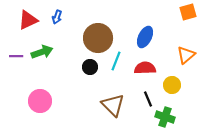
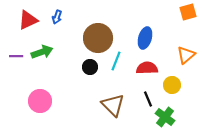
blue ellipse: moved 1 px down; rotated 10 degrees counterclockwise
red semicircle: moved 2 px right
green cross: rotated 18 degrees clockwise
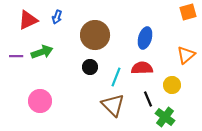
brown circle: moved 3 px left, 3 px up
cyan line: moved 16 px down
red semicircle: moved 5 px left
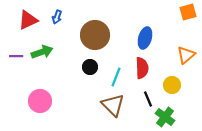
red semicircle: rotated 90 degrees clockwise
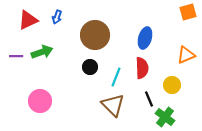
orange triangle: rotated 18 degrees clockwise
black line: moved 1 px right
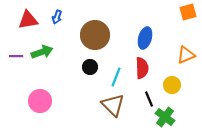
red triangle: rotated 15 degrees clockwise
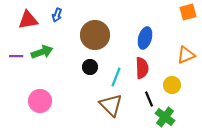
blue arrow: moved 2 px up
brown triangle: moved 2 px left
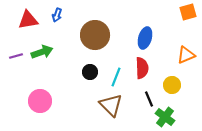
purple line: rotated 16 degrees counterclockwise
black circle: moved 5 px down
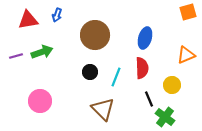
brown triangle: moved 8 px left, 4 px down
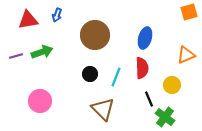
orange square: moved 1 px right
black circle: moved 2 px down
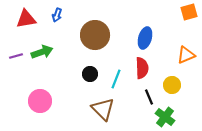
red triangle: moved 2 px left, 1 px up
cyan line: moved 2 px down
black line: moved 2 px up
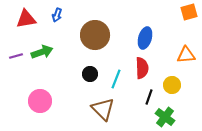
orange triangle: rotated 18 degrees clockwise
black line: rotated 42 degrees clockwise
